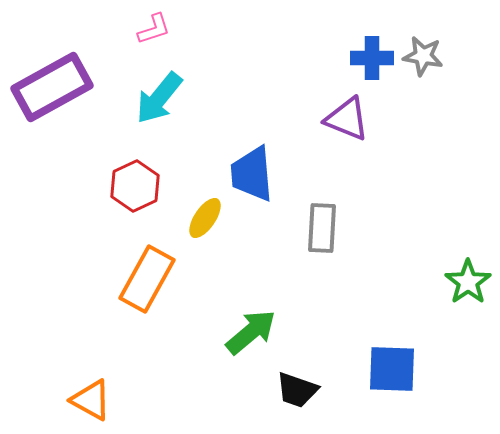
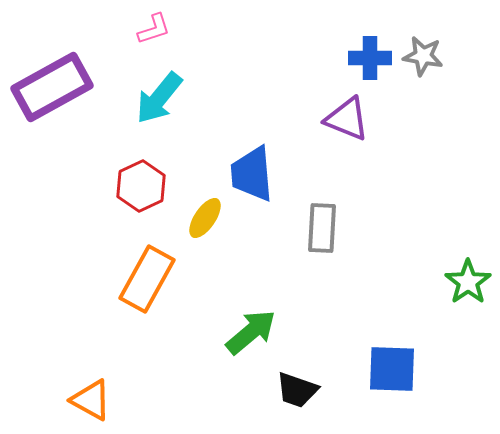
blue cross: moved 2 px left
red hexagon: moved 6 px right
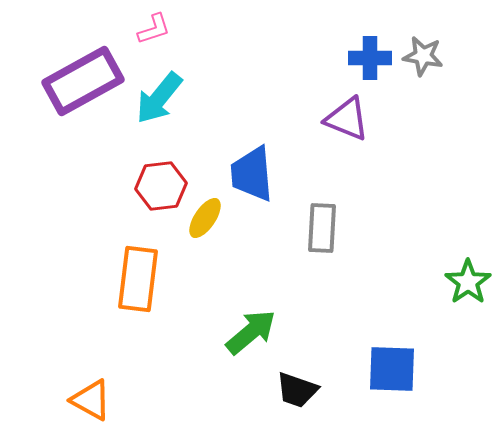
purple rectangle: moved 31 px right, 6 px up
red hexagon: moved 20 px right; rotated 18 degrees clockwise
orange rectangle: moved 9 px left; rotated 22 degrees counterclockwise
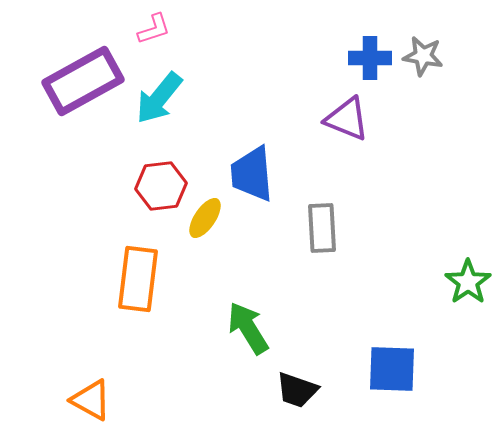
gray rectangle: rotated 6 degrees counterclockwise
green arrow: moved 3 px left, 4 px up; rotated 82 degrees counterclockwise
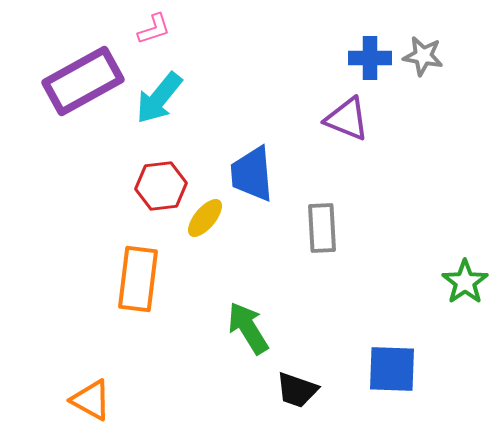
yellow ellipse: rotated 6 degrees clockwise
green star: moved 3 px left
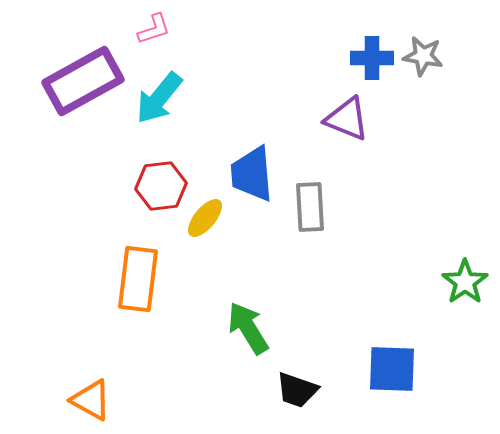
blue cross: moved 2 px right
gray rectangle: moved 12 px left, 21 px up
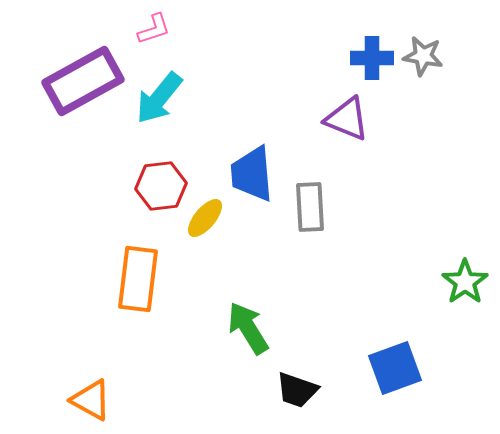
blue square: moved 3 px right, 1 px up; rotated 22 degrees counterclockwise
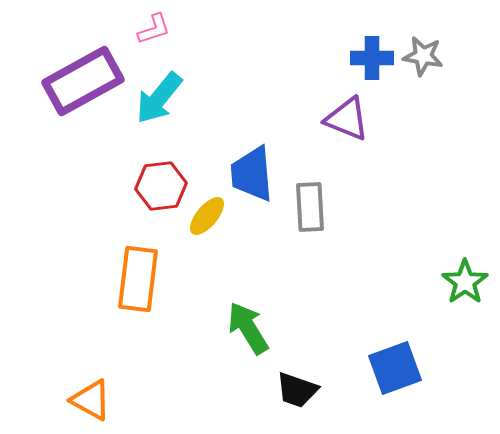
yellow ellipse: moved 2 px right, 2 px up
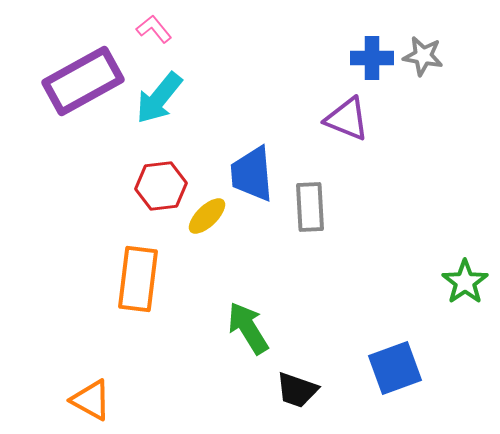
pink L-shape: rotated 111 degrees counterclockwise
yellow ellipse: rotated 6 degrees clockwise
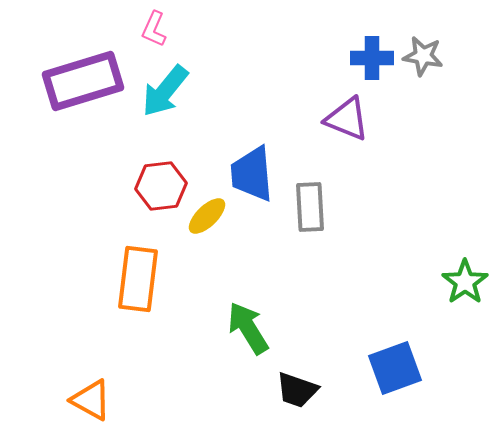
pink L-shape: rotated 117 degrees counterclockwise
purple rectangle: rotated 12 degrees clockwise
cyan arrow: moved 6 px right, 7 px up
